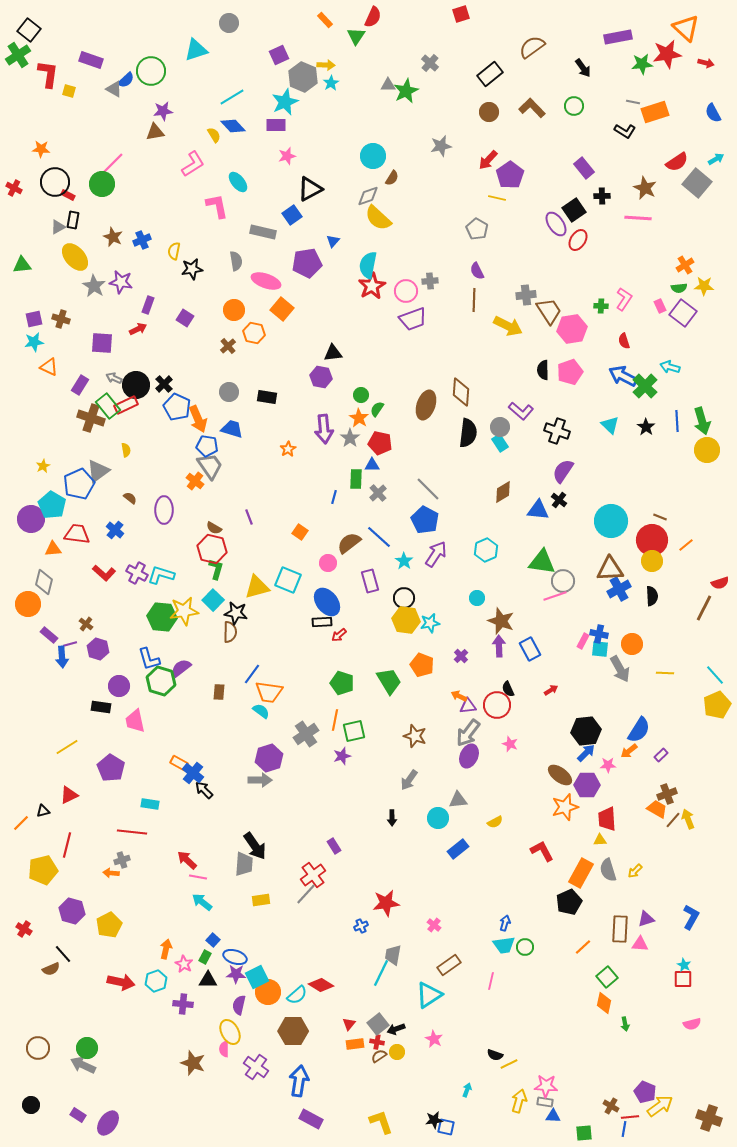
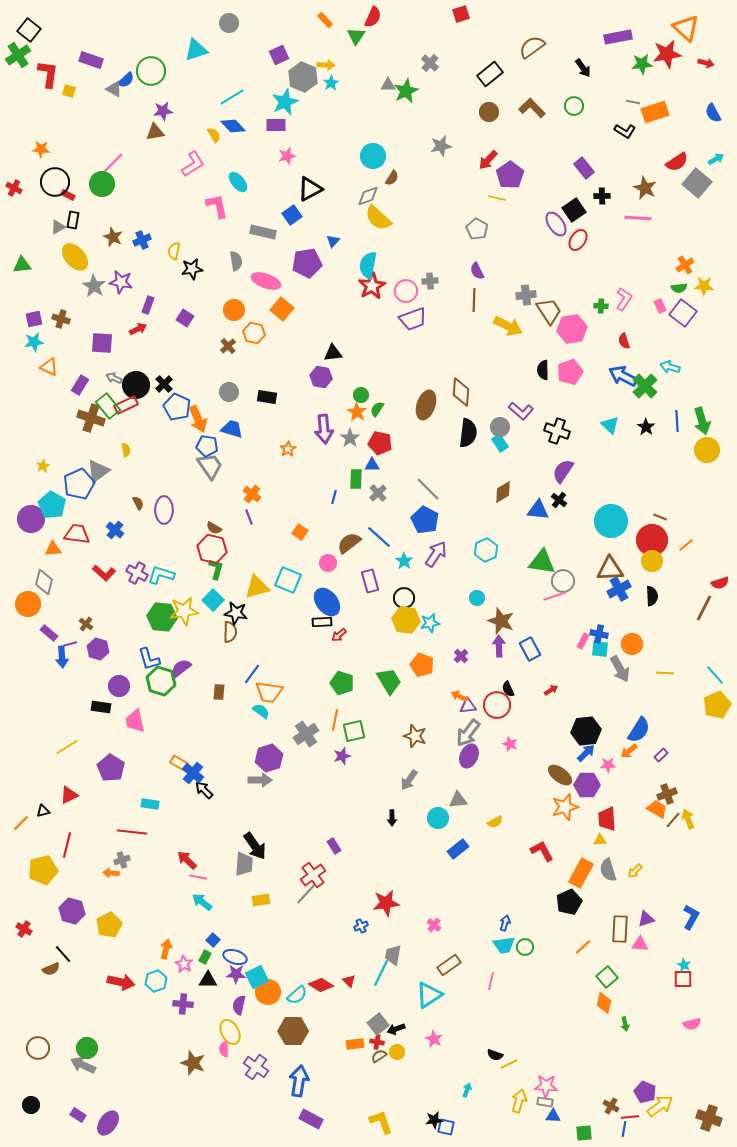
orange star at (359, 418): moved 2 px left, 6 px up
orange cross at (195, 481): moved 57 px right, 13 px down
brown semicircle at (130, 498): moved 8 px right, 5 px down; rotated 24 degrees clockwise
purple rectangle at (49, 635): moved 2 px up
red triangle at (349, 1024): moved 43 px up; rotated 24 degrees counterclockwise
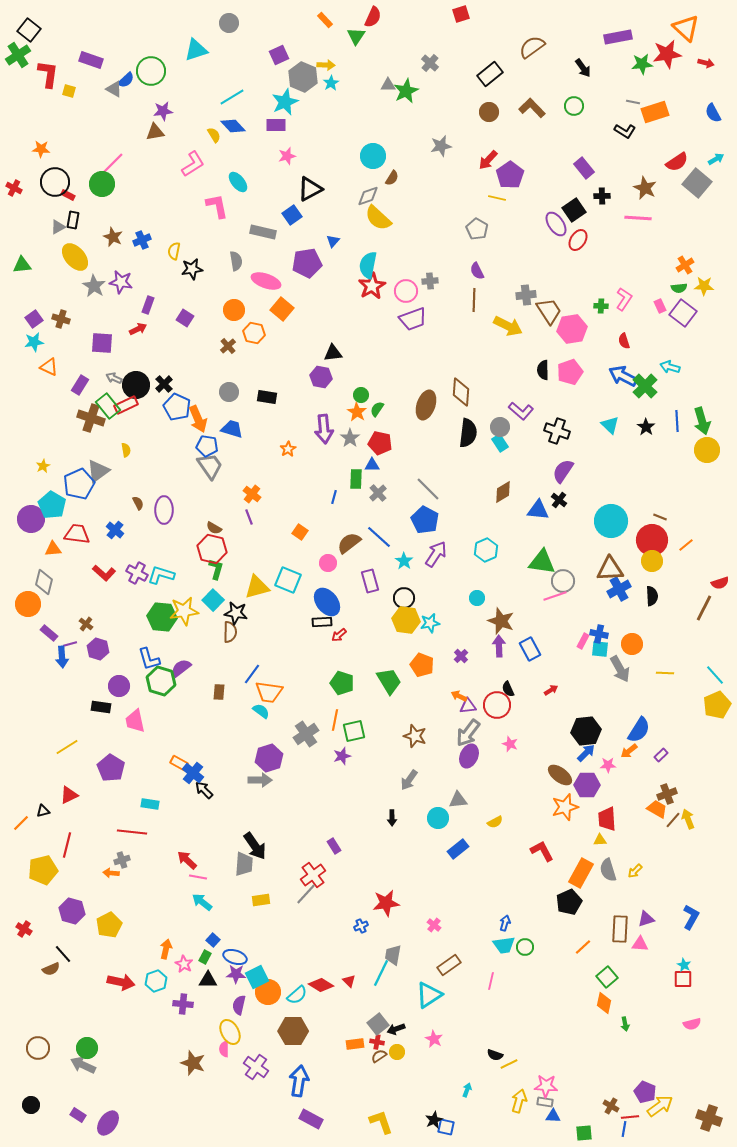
purple square at (34, 319): rotated 24 degrees counterclockwise
black star at (434, 1120): rotated 18 degrees counterclockwise
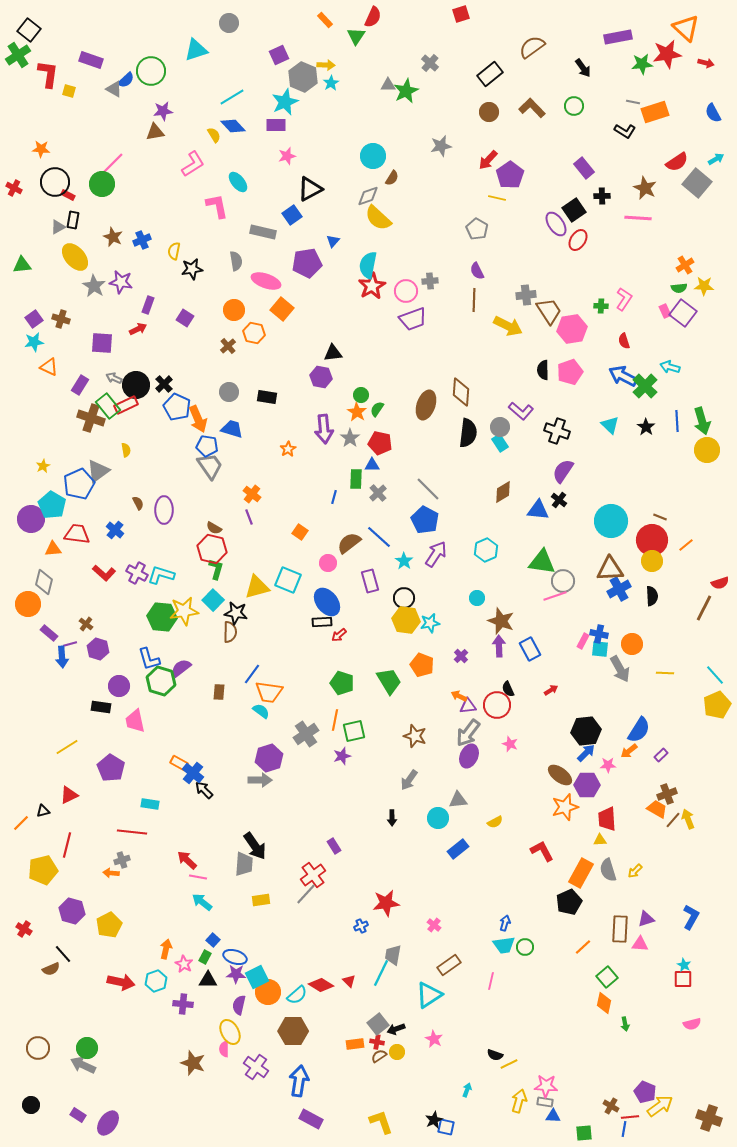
pink rectangle at (660, 306): moved 5 px right, 5 px down
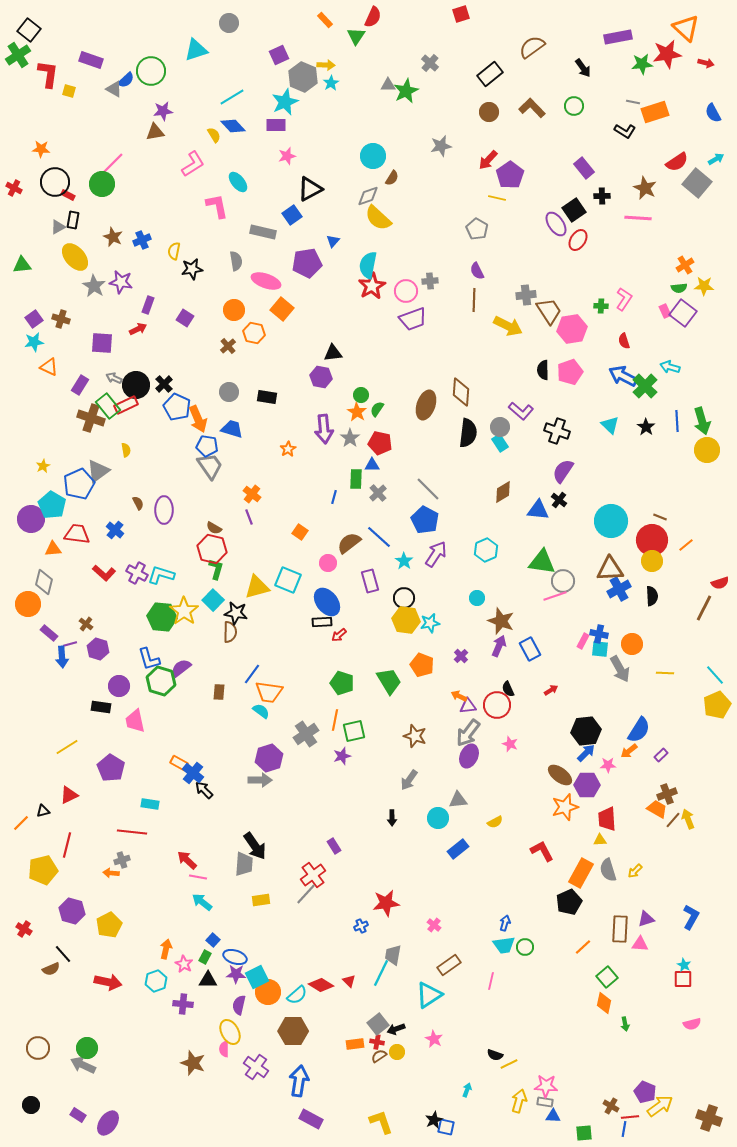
yellow star at (184, 611): rotated 28 degrees counterclockwise
purple arrow at (499, 646): rotated 25 degrees clockwise
red arrow at (121, 982): moved 13 px left
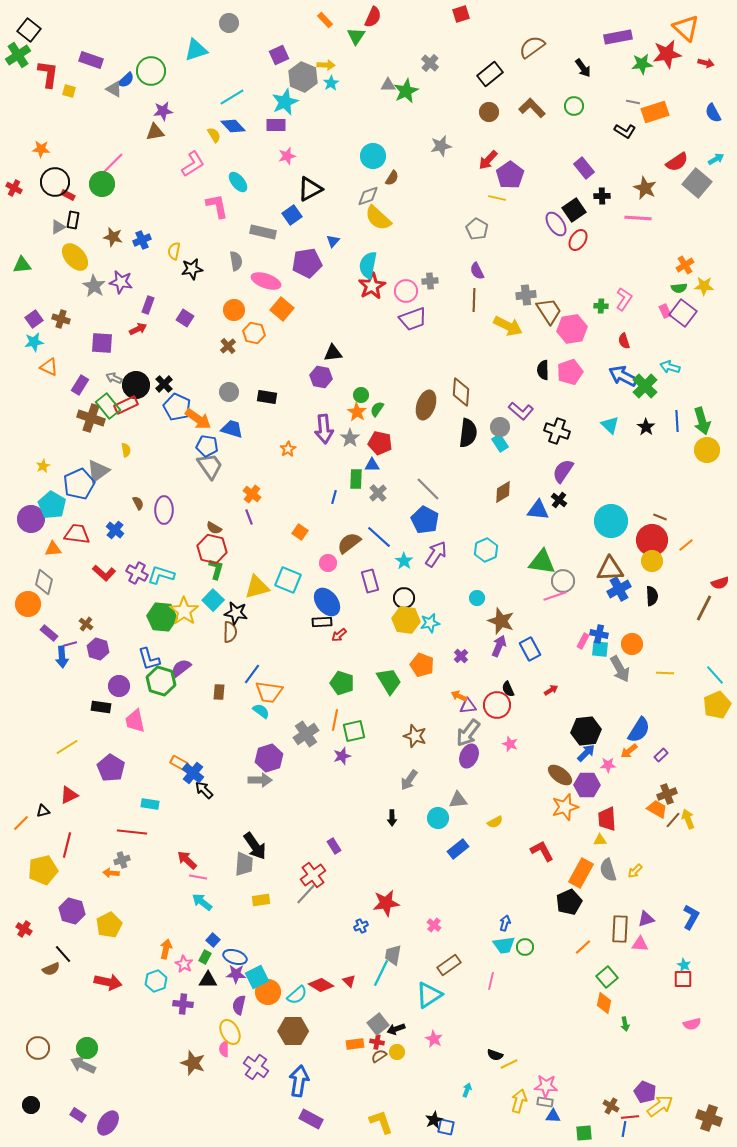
brown star at (113, 237): rotated 12 degrees counterclockwise
orange arrow at (198, 419): rotated 32 degrees counterclockwise
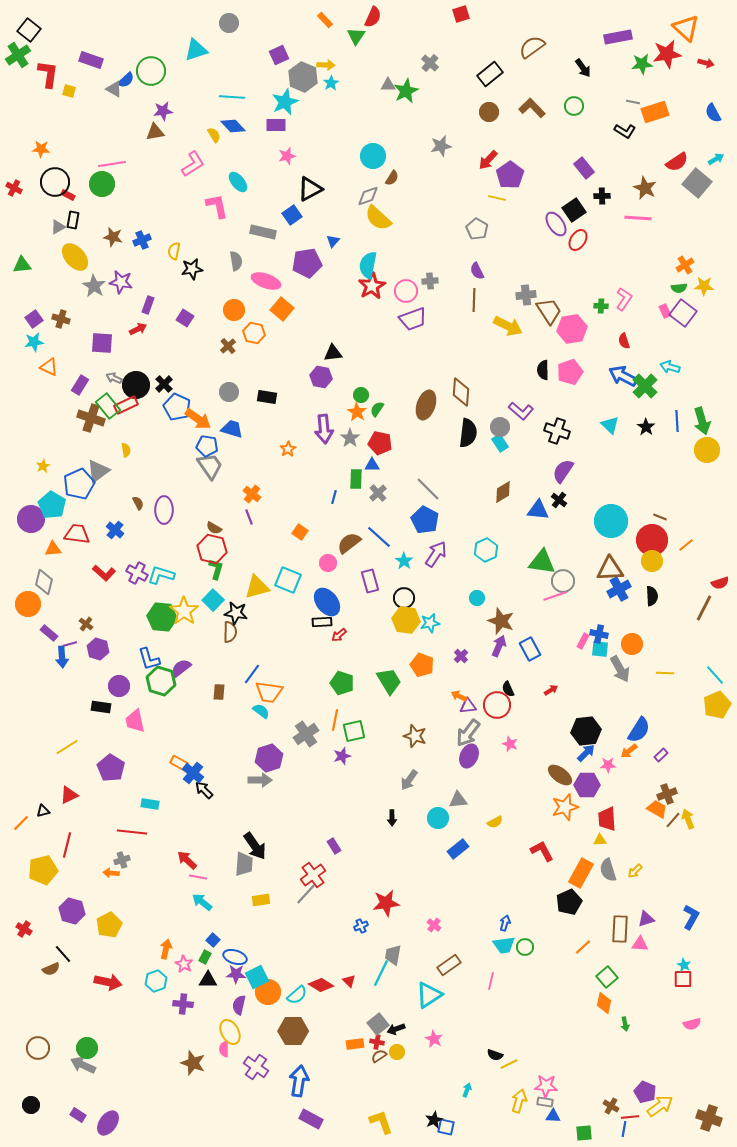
cyan line at (232, 97): rotated 35 degrees clockwise
pink line at (112, 164): rotated 36 degrees clockwise
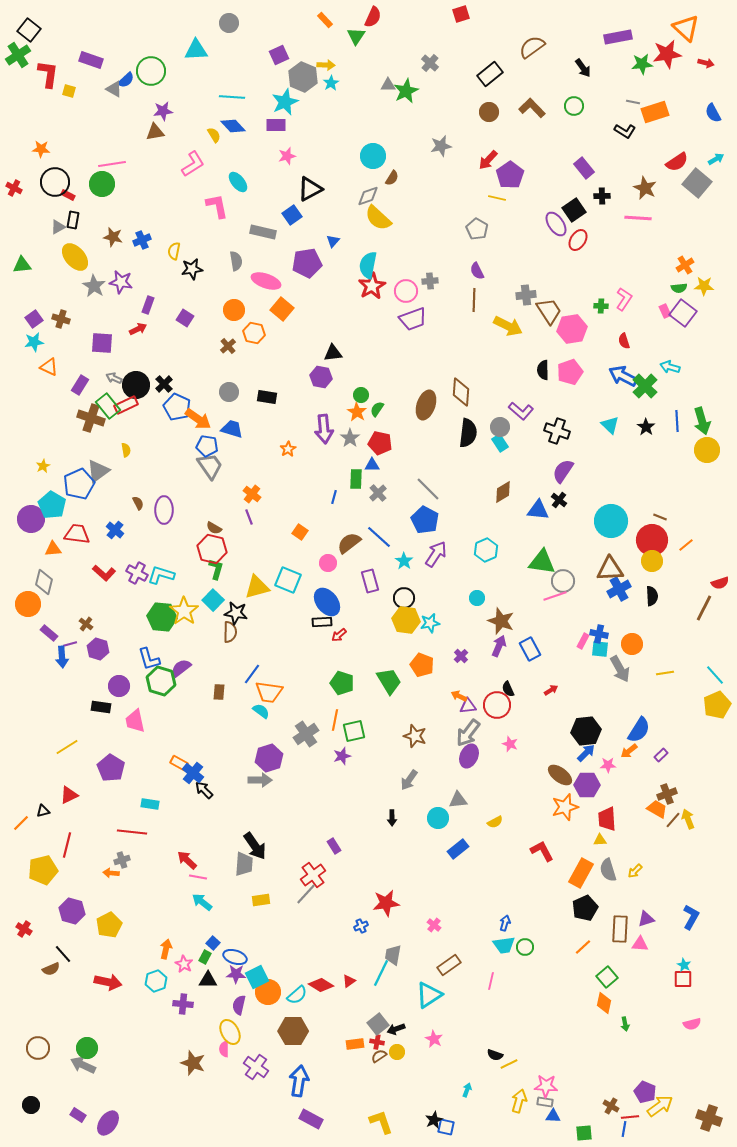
cyan triangle at (196, 50): rotated 15 degrees clockwise
yellow line at (665, 673): rotated 12 degrees counterclockwise
black pentagon at (569, 902): moved 16 px right, 6 px down
blue square at (213, 940): moved 3 px down
red triangle at (349, 981): rotated 40 degrees clockwise
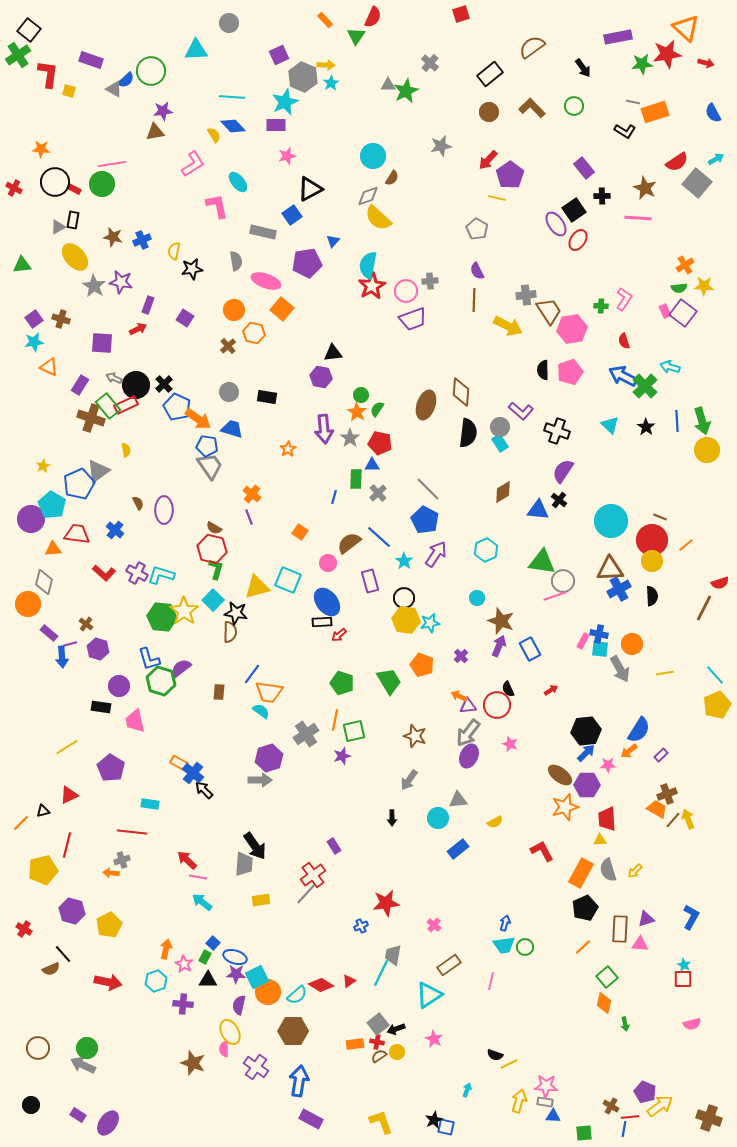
red rectangle at (68, 195): moved 6 px right, 6 px up
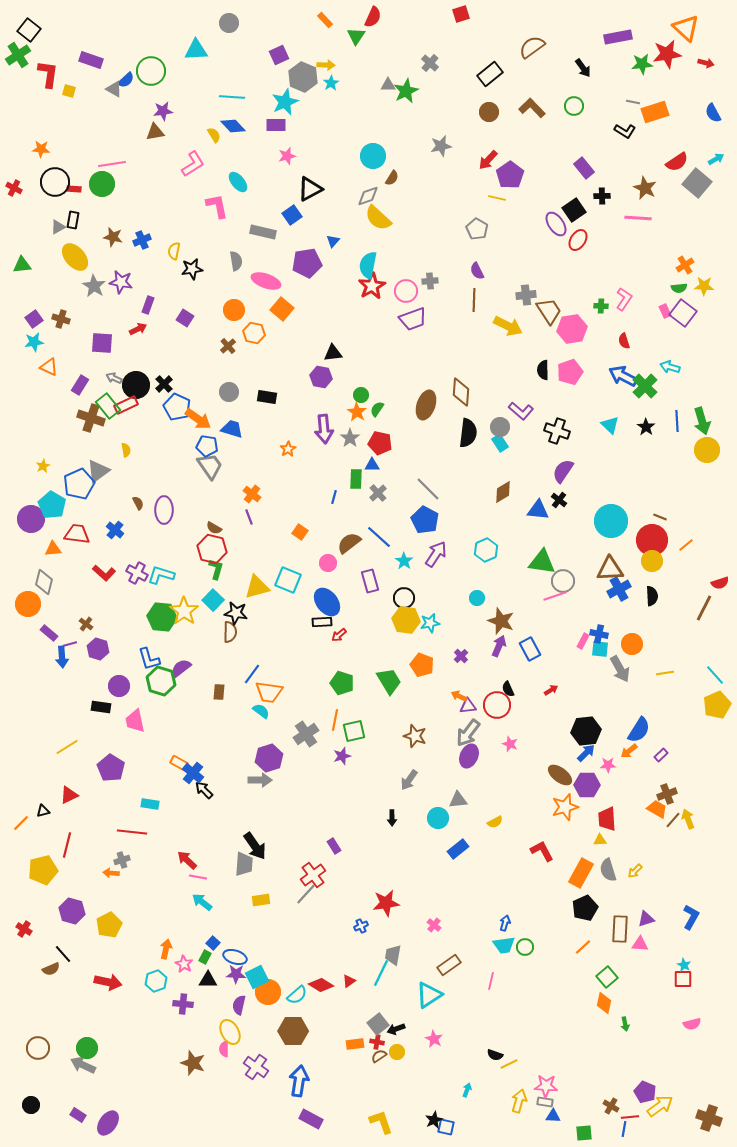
red rectangle at (74, 189): rotated 24 degrees counterclockwise
